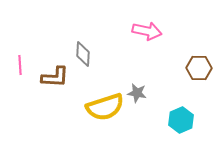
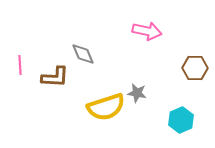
gray diamond: rotated 25 degrees counterclockwise
brown hexagon: moved 4 px left
yellow semicircle: moved 1 px right
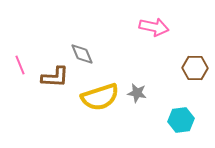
pink arrow: moved 7 px right, 4 px up
gray diamond: moved 1 px left
pink line: rotated 18 degrees counterclockwise
yellow semicircle: moved 6 px left, 10 px up
cyan hexagon: rotated 15 degrees clockwise
